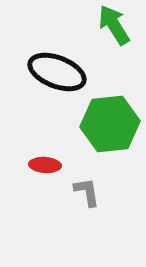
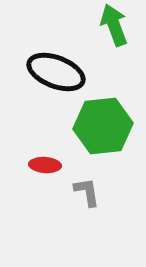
green arrow: rotated 12 degrees clockwise
black ellipse: moved 1 px left
green hexagon: moved 7 px left, 2 px down
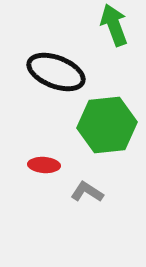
green hexagon: moved 4 px right, 1 px up
red ellipse: moved 1 px left
gray L-shape: rotated 48 degrees counterclockwise
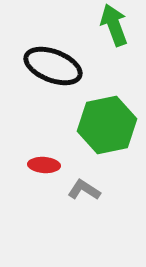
black ellipse: moved 3 px left, 6 px up
green hexagon: rotated 6 degrees counterclockwise
gray L-shape: moved 3 px left, 2 px up
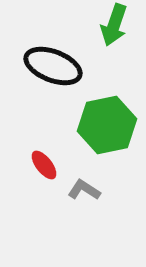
green arrow: rotated 141 degrees counterclockwise
red ellipse: rotated 48 degrees clockwise
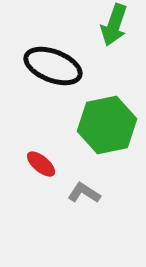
red ellipse: moved 3 px left, 1 px up; rotated 12 degrees counterclockwise
gray L-shape: moved 3 px down
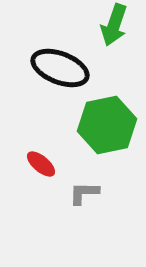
black ellipse: moved 7 px right, 2 px down
gray L-shape: rotated 32 degrees counterclockwise
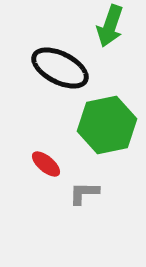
green arrow: moved 4 px left, 1 px down
black ellipse: rotated 6 degrees clockwise
red ellipse: moved 5 px right
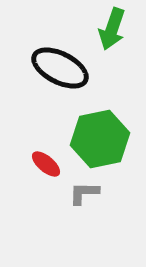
green arrow: moved 2 px right, 3 px down
green hexagon: moved 7 px left, 14 px down
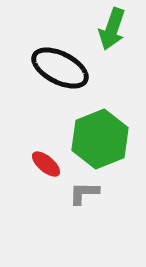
green hexagon: rotated 10 degrees counterclockwise
